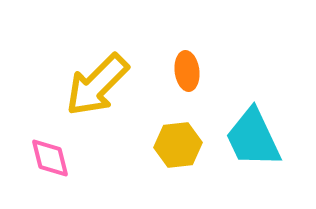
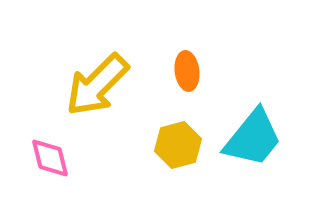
cyan trapezoid: rotated 116 degrees counterclockwise
yellow hexagon: rotated 9 degrees counterclockwise
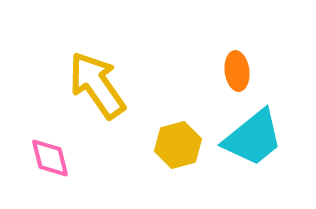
orange ellipse: moved 50 px right
yellow arrow: rotated 100 degrees clockwise
cyan trapezoid: rotated 12 degrees clockwise
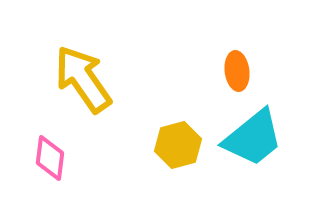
yellow arrow: moved 14 px left, 6 px up
pink diamond: rotated 21 degrees clockwise
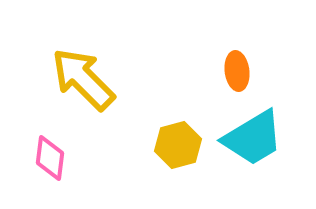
yellow arrow: rotated 10 degrees counterclockwise
cyan trapezoid: rotated 8 degrees clockwise
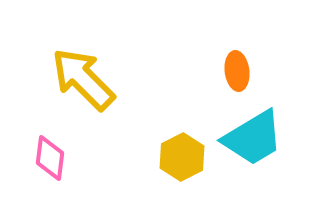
yellow hexagon: moved 4 px right, 12 px down; rotated 12 degrees counterclockwise
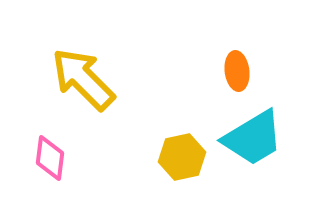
yellow hexagon: rotated 15 degrees clockwise
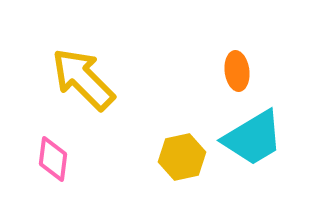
pink diamond: moved 3 px right, 1 px down
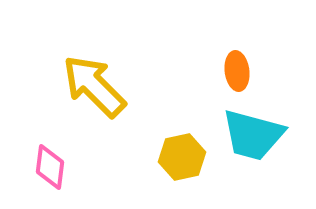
yellow arrow: moved 11 px right, 7 px down
cyan trapezoid: moved 3 px up; rotated 46 degrees clockwise
pink diamond: moved 3 px left, 8 px down
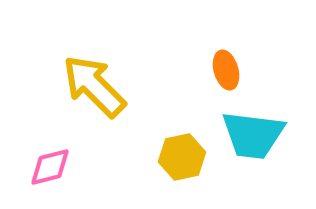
orange ellipse: moved 11 px left, 1 px up; rotated 9 degrees counterclockwise
cyan trapezoid: rotated 8 degrees counterclockwise
pink diamond: rotated 69 degrees clockwise
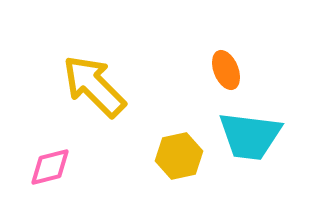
orange ellipse: rotated 6 degrees counterclockwise
cyan trapezoid: moved 3 px left, 1 px down
yellow hexagon: moved 3 px left, 1 px up
